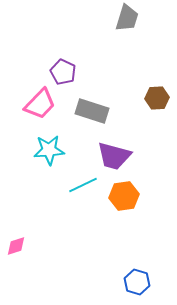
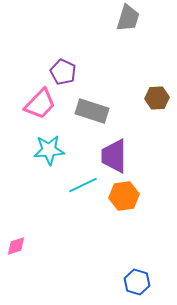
gray trapezoid: moved 1 px right
purple trapezoid: rotated 75 degrees clockwise
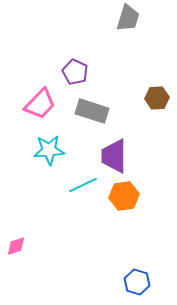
purple pentagon: moved 12 px right
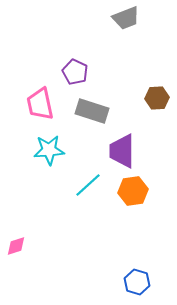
gray trapezoid: moved 2 px left; rotated 52 degrees clockwise
pink trapezoid: rotated 124 degrees clockwise
purple trapezoid: moved 8 px right, 5 px up
cyan line: moved 5 px right; rotated 16 degrees counterclockwise
orange hexagon: moved 9 px right, 5 px up
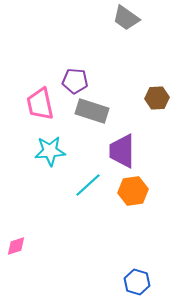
gray trapezoid: rotated 56 degrees clockwise
purple pentagon: moved 9 px down; rotated 20 degrees counterclockwise
cyan star: moved 1 px right, 1 px down
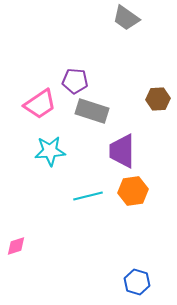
brown hexagon: moved 1 px right, 1 px down
pink trapezoid: rotated 112 degrees counterclockwise
cyan line: moved 11 px down; rotated 28 degrees clockwise
